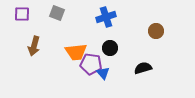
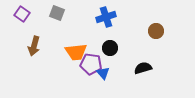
purple square: rotated 35 degrees clockwise
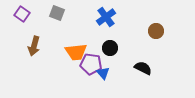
blue cross: rotated 18 degrees counterclockwise
black semicircle: rotated 42 degrees clockwise
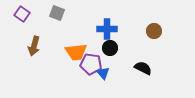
blue cross: moved 1 px right, 12 px down; rotated 36 degrees clockwise
brown circle: moved 2 px left
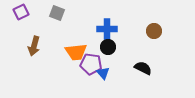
purple square: moved 1 px left, 2 px up; rotated 28 degrees clockwise
black circle: moved 2 px left, 1 px up
